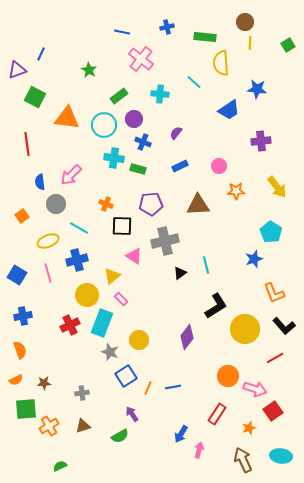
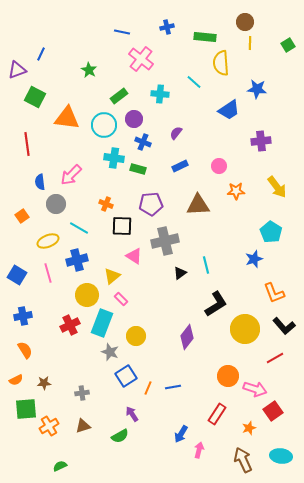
black L-shape at (216, 306): moved 2 px up
yellow circle at (139, 340): moved 3 px left, 4 px up
orange semicircle at (20, 350): moved 5 px right; rotated 12 degrees counterclockwise
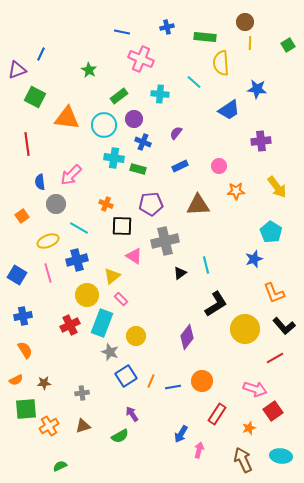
pink cross at (141, 59): rotated 15 degrees counterclockwise
orange circle at (228, 376): moved 26 px left, 5 px down
orange line at (148, 388): moved 3 px right, 7 px up
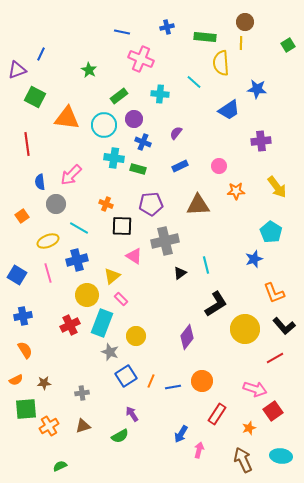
yellow line at (250, 43): moved 9 px left
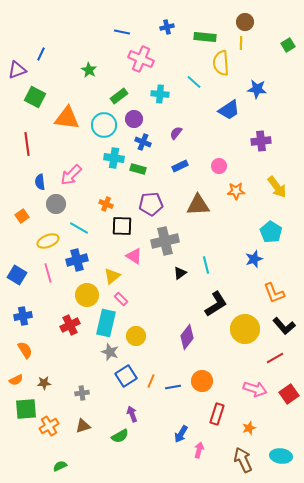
cyan rectangle at (102, 323): moved 4 px right; rotated 8 degrees counterclockwise
red square at (273, 411): moved 16 px right, 17 px up
purple arrow at (132, 414): rotated 14 degrees clockwise
red rectangle at (217, 414): rotated 15 degrees counterclockwise
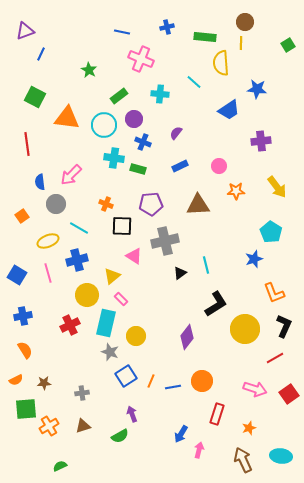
purple triangle at (17, 70): moved 8 px right, 39 px up
black L-shape at (284, 326): rotated 115 degrees counterclockwise
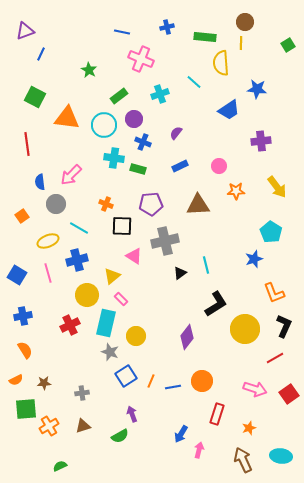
cyan cross at (160, 94): rotated 24 degrees counterclockwise
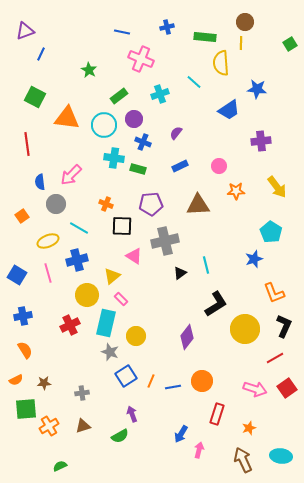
green square at (288, 45): moved 2 px right, 1 px up
red square at (289, 394): moved 2 px left, 6 px up
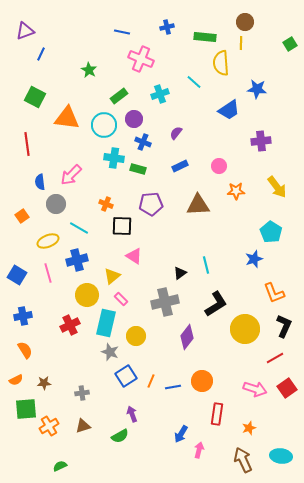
gray cross at (165, 241): moved 61 px down
red rectangle at (217, 414): rotated 10 degrees counterclockwise
